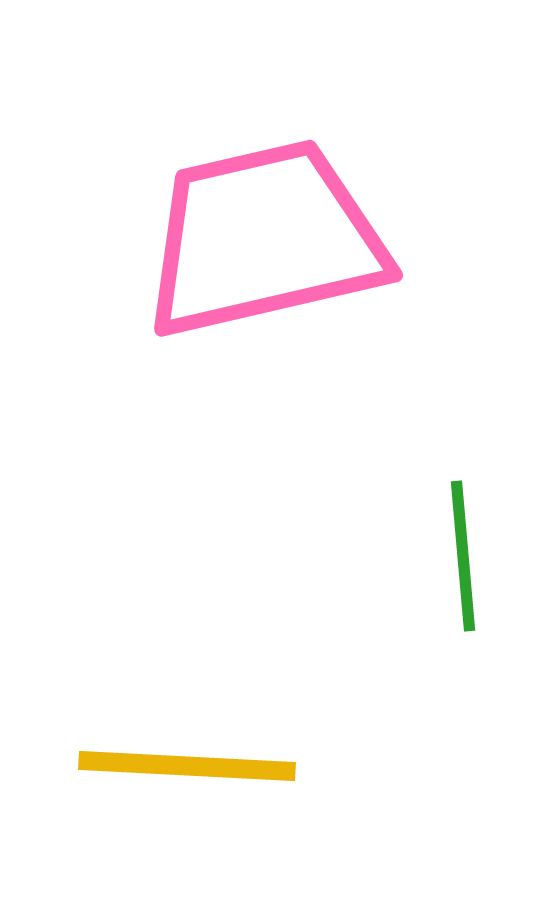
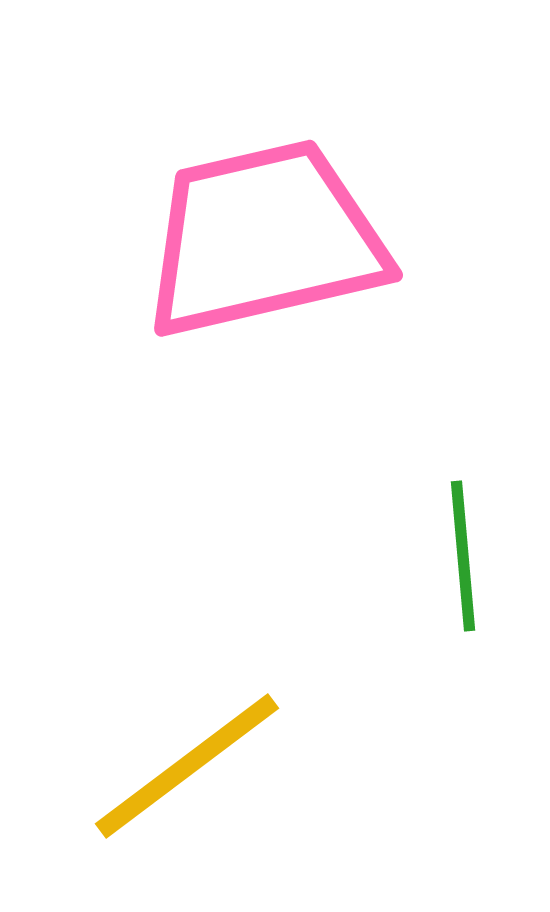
yellow line: rotated 40 degrees counterclockwise
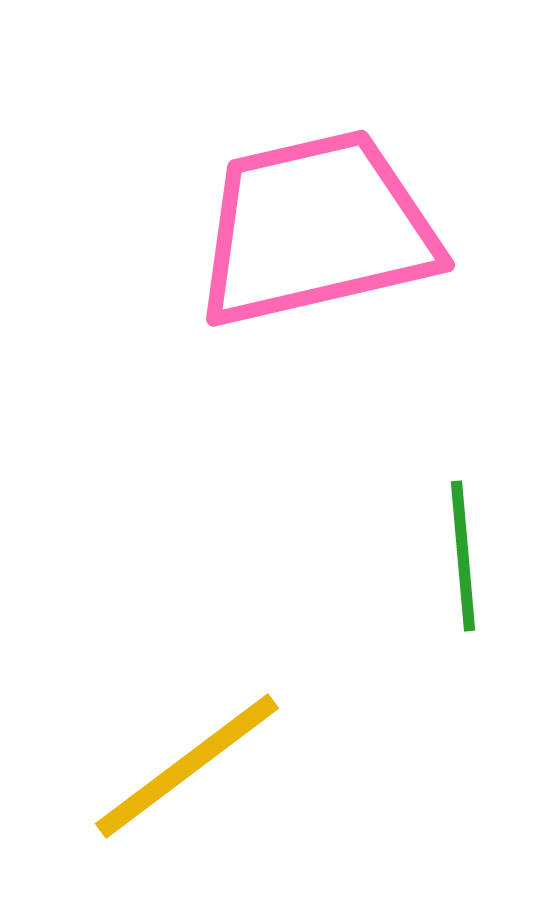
pink trapezoid: moved 52 px right, 10 px up
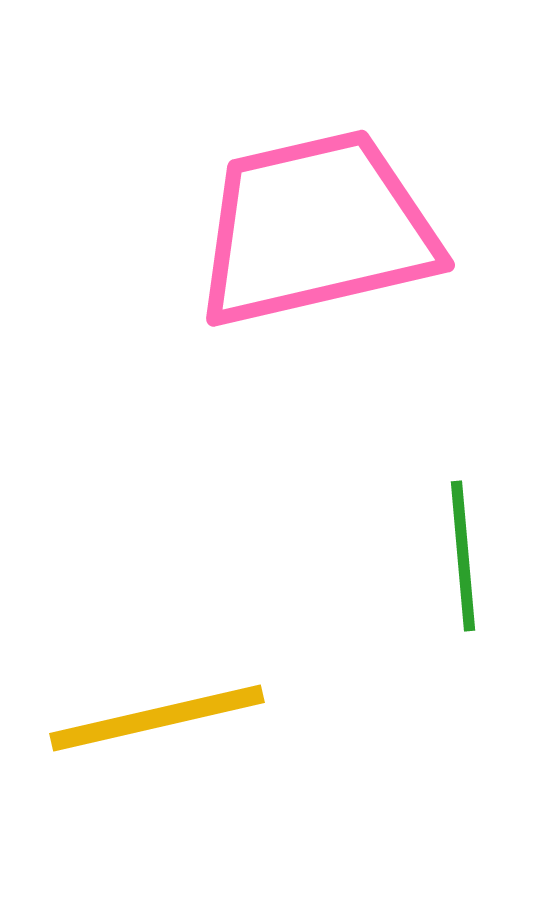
yellow line: moved 30 px left, 48 px up; rotated 24 degrees clockwise
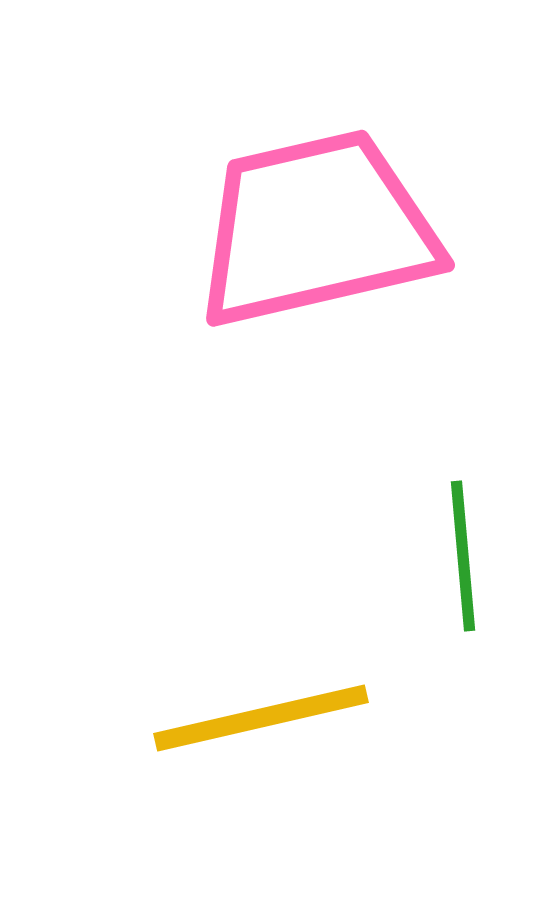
yellow line: moved 104 px right
